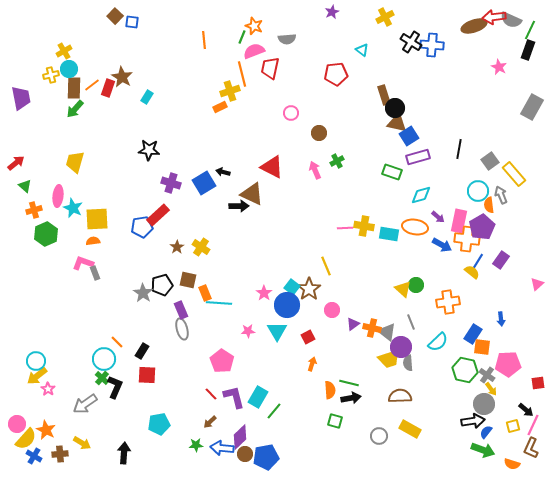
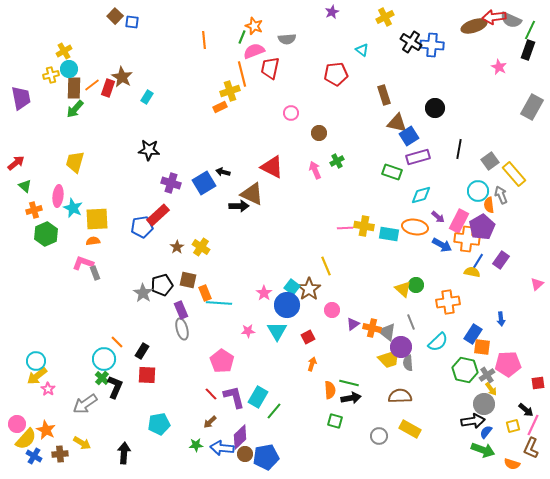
black circle at (395, 108): moved 40 px right
pink rectangle at (459, 221): rotated 15 degrees clockwise
yellow semicircle at (472, 272): rotated 28 degrees counterclockwise
gray cross at (487, 375): rotated 21 degrees clockwise
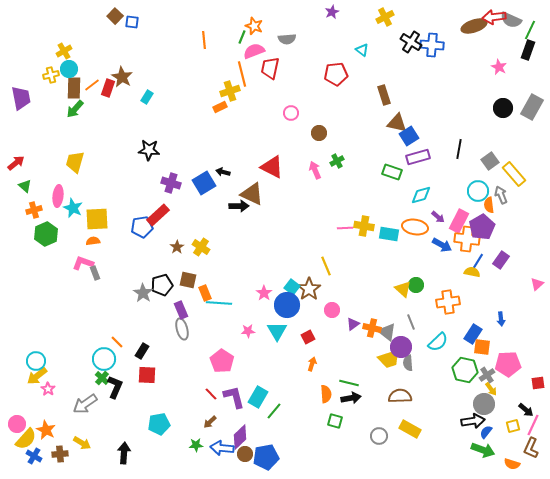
black circle at (435, 108): moved 68 px right
orange semicircle at (330, 390): moved 4 px left, 4 px down
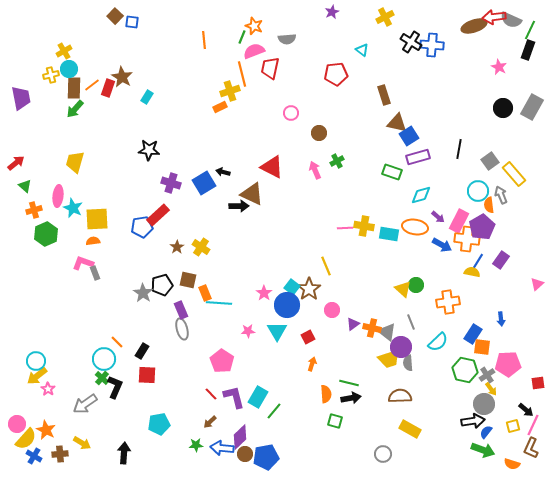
gray circle at (379, 436): moved 4 px right, 18 px down
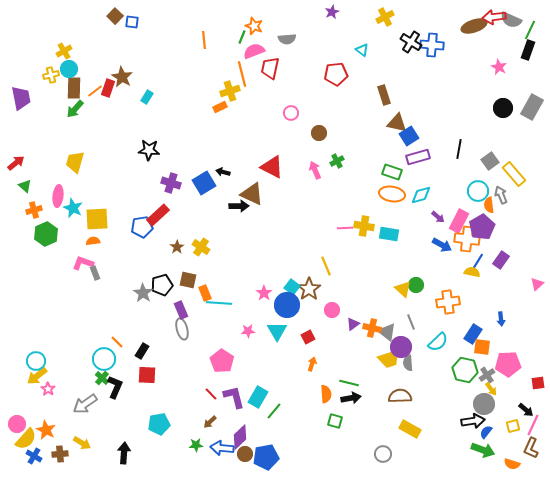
orange line at (92, 85): moved 3 px right, 6 px down
orange ellipse at (415, 227): moved 23 px left, 33 px up
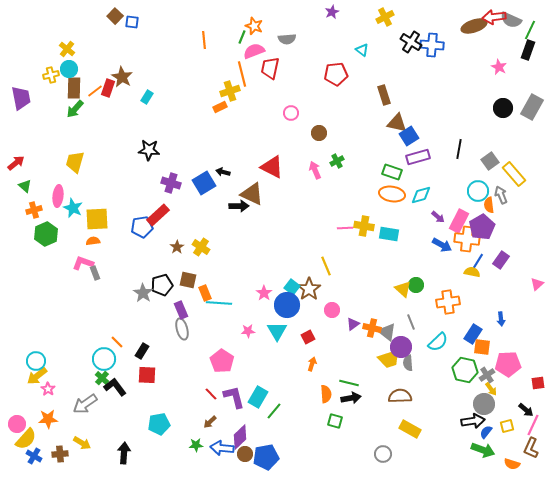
yellow cross at (64, 51): moved 3 px right, 2 px up; rotated 21 degrees counterclockwise
black L-shape at (115, 387): rotated 60 degrees counterclockwise
yellow square at (513, 426): moved 6 px left
orange star at (46, 430): moved 2 px right, 11 px up; rotated 30 degrees counterclockwise
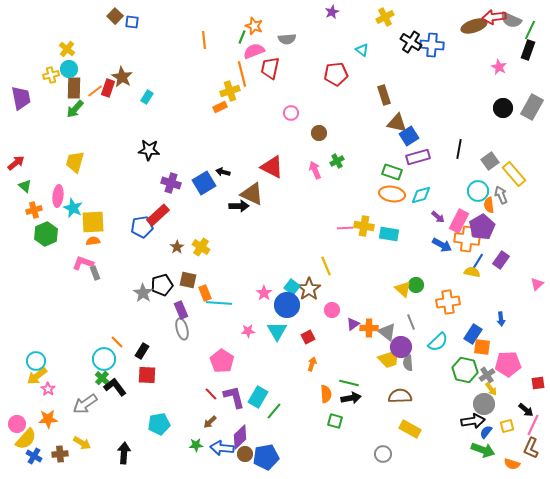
yellow square at (97, 219): moved 4 px left, 3 px down
orange cross at (372, 328): moved 3 px left; rotated 12 degrees counterclockwise
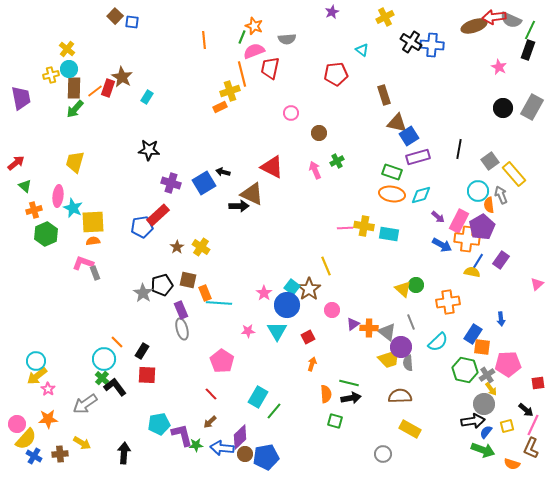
purple L-shape at (234, 397): moved 52 px left, 38 px down
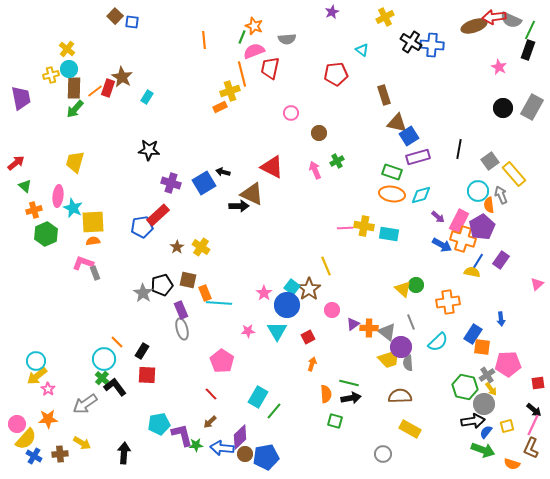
orange cross at (467, 239): moved 4 px left; rotated 10 degrees clockwise
green hexagon at (465, 370): moved 17 px down
black arrow at (526, 410): moved 8 px right
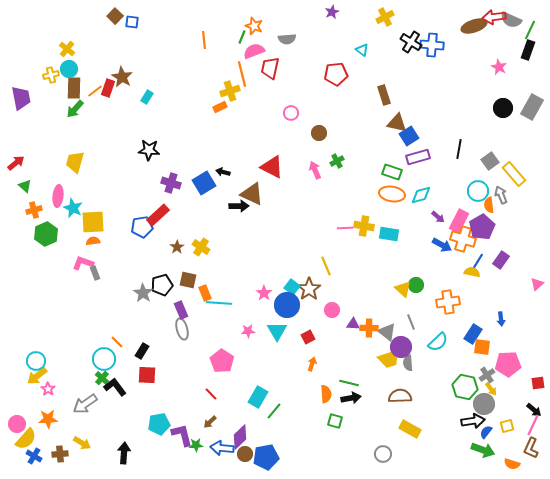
purple triangle at (353, 324): rotated 40 degrees clockwise
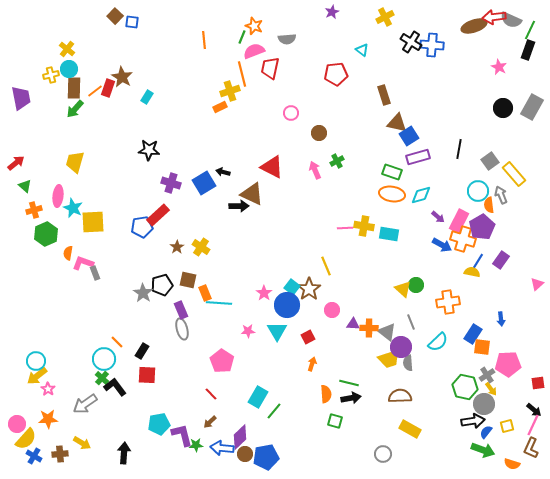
orange semicircle at (93, 241): moved 25 px left, 12 px down; rotated 72 degrees counterclockwise
